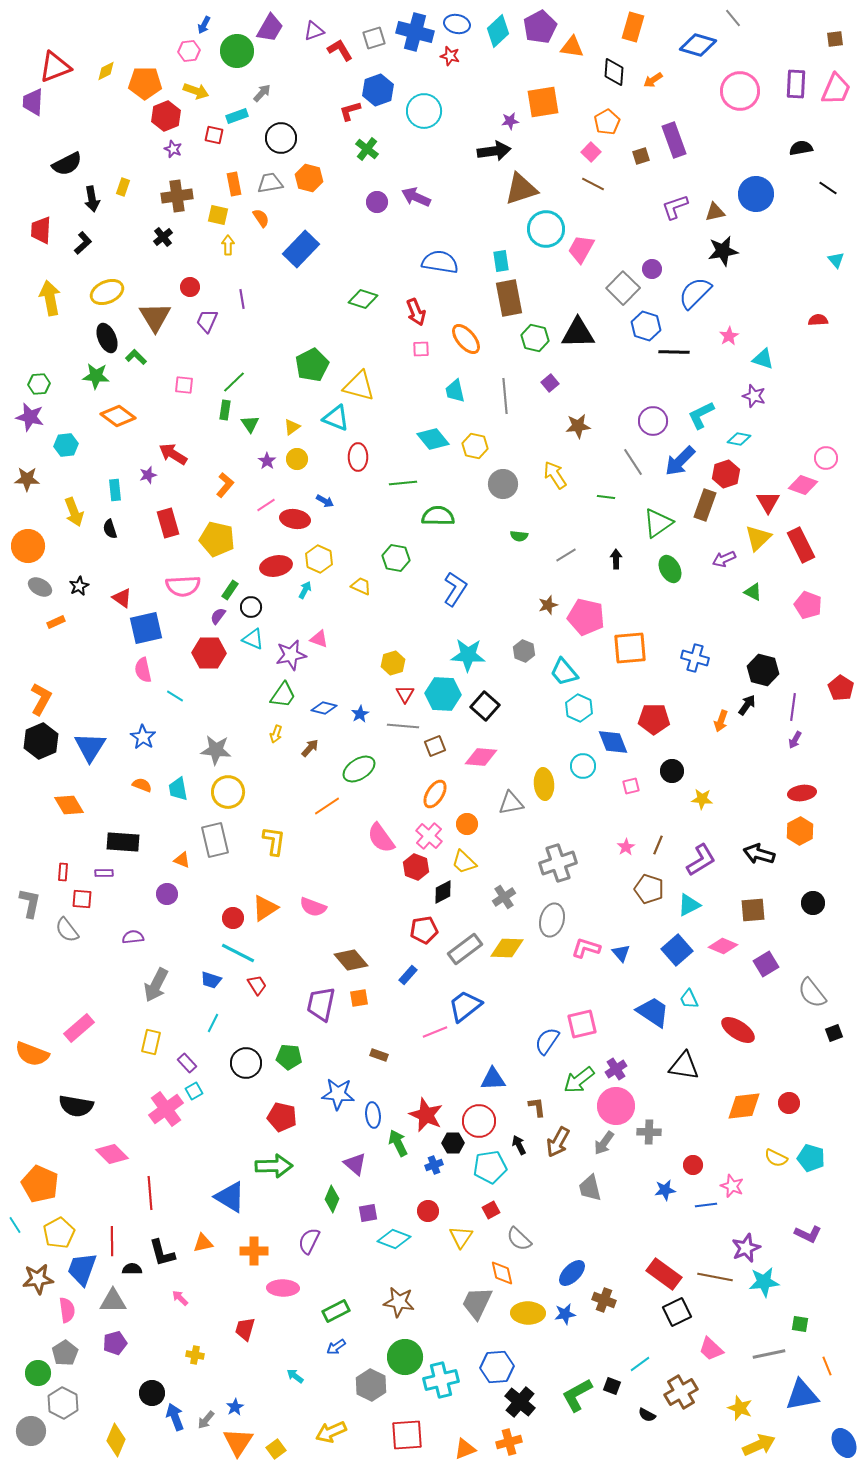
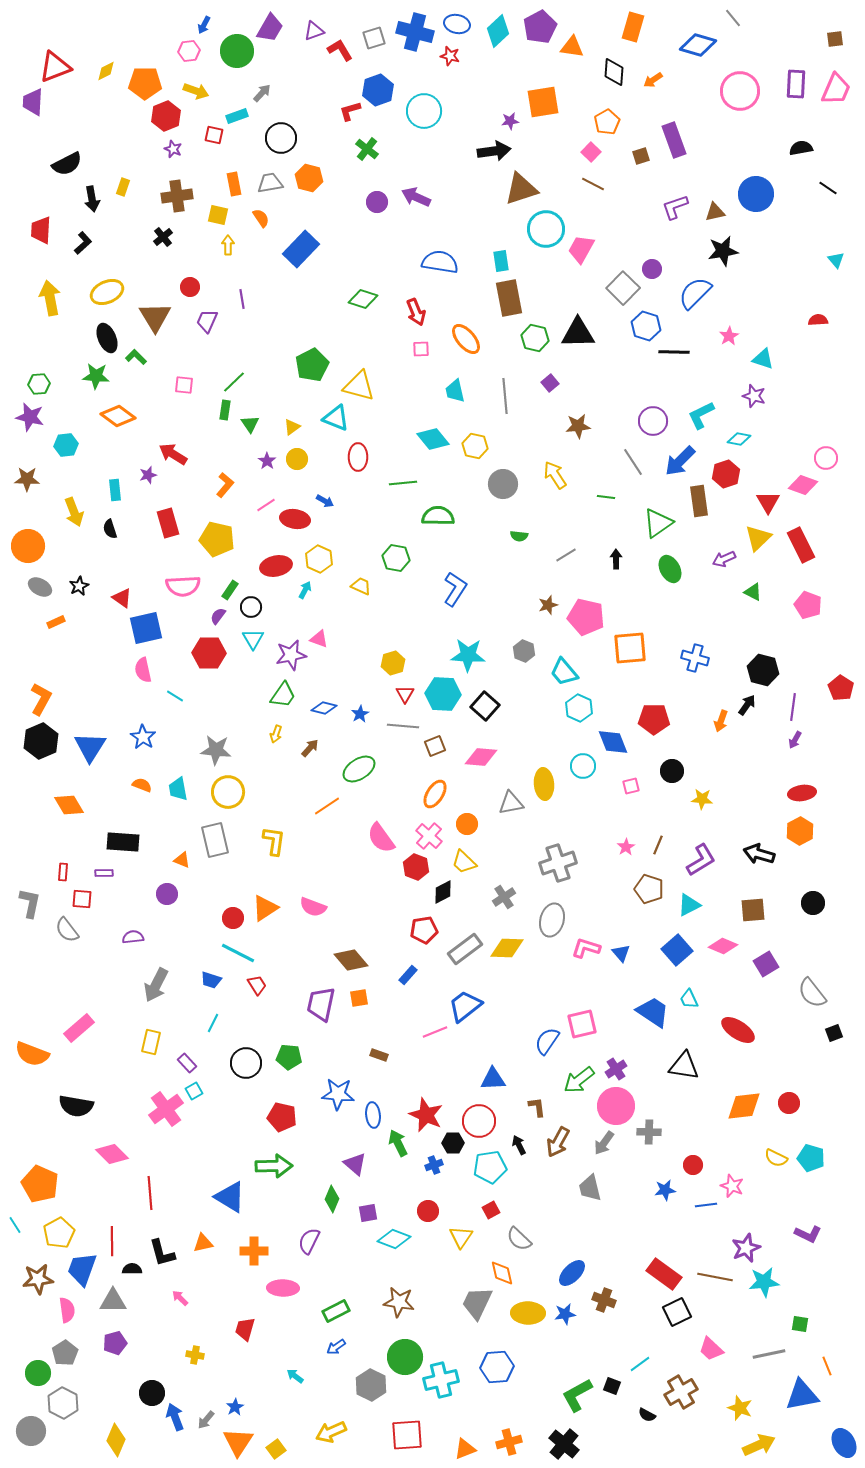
brown rectangle at (705, 505): moved 6 px left, 4 px up; rotated 28 degrees counterclockwise
cyan triangle at (253, 639): rotated 35 degrees clockwise
black cross at (520, 1402): moved 44 px right, 42 px down
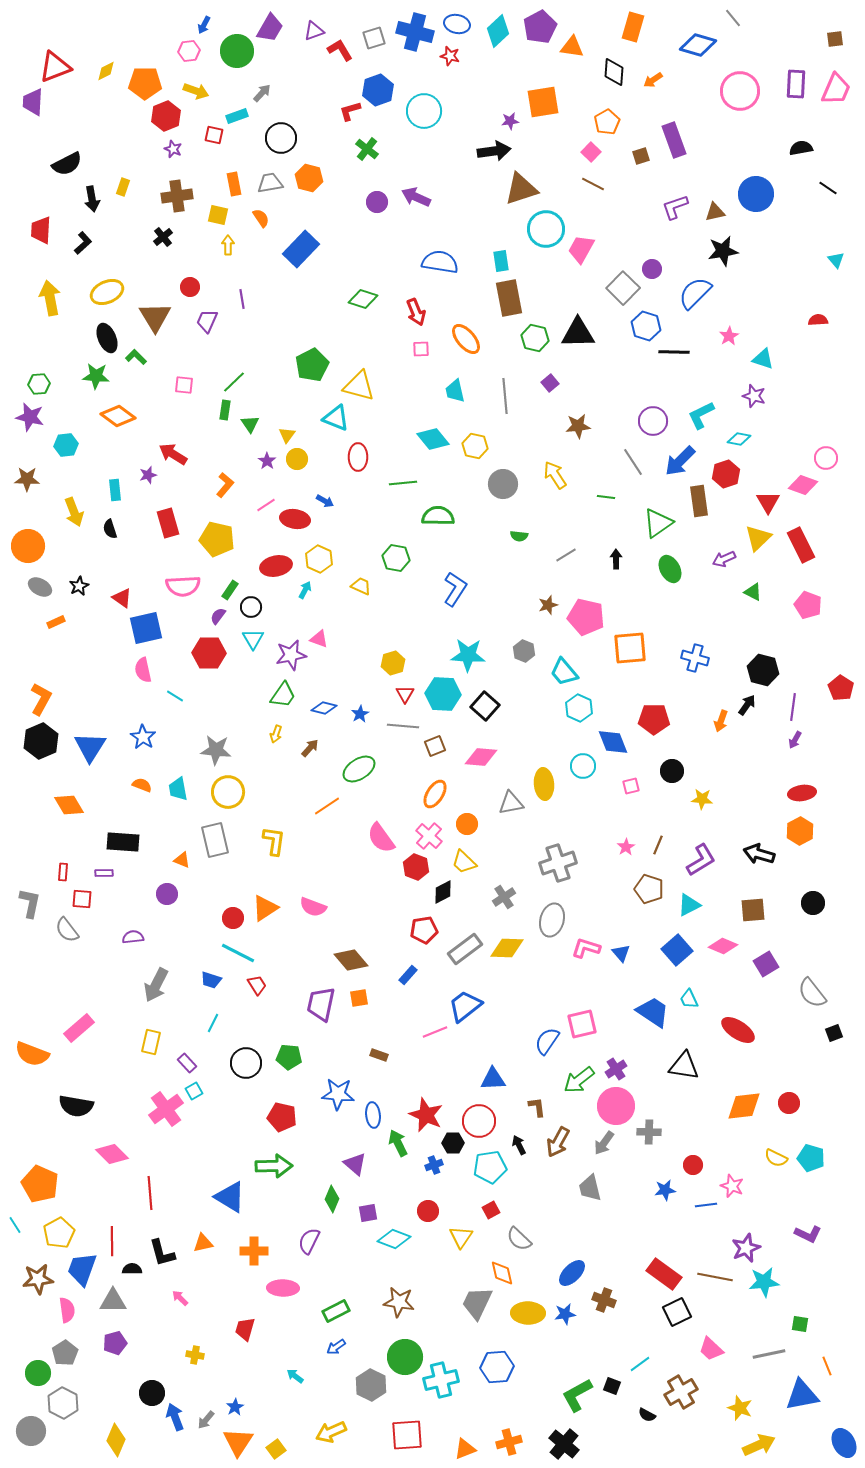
yellow triangle at (292, 427): moved 5 px left, 8 px down; rotated 18 degrees counterclockwise
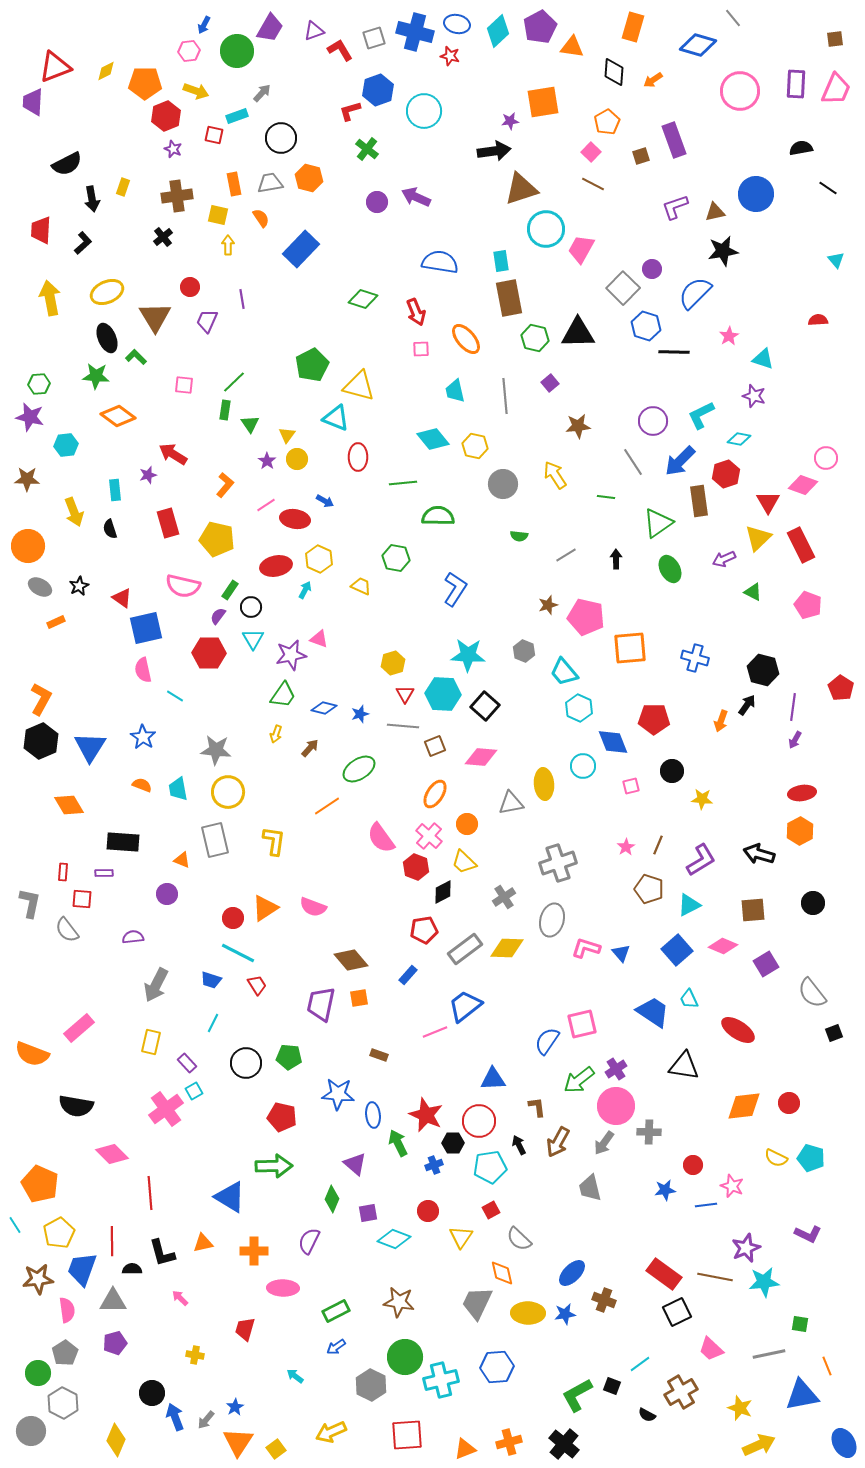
pink semicircle at (183, 586): rotated 16 degrees clockwise
blue star at (360, 714): rotated 12 degrees clockwise
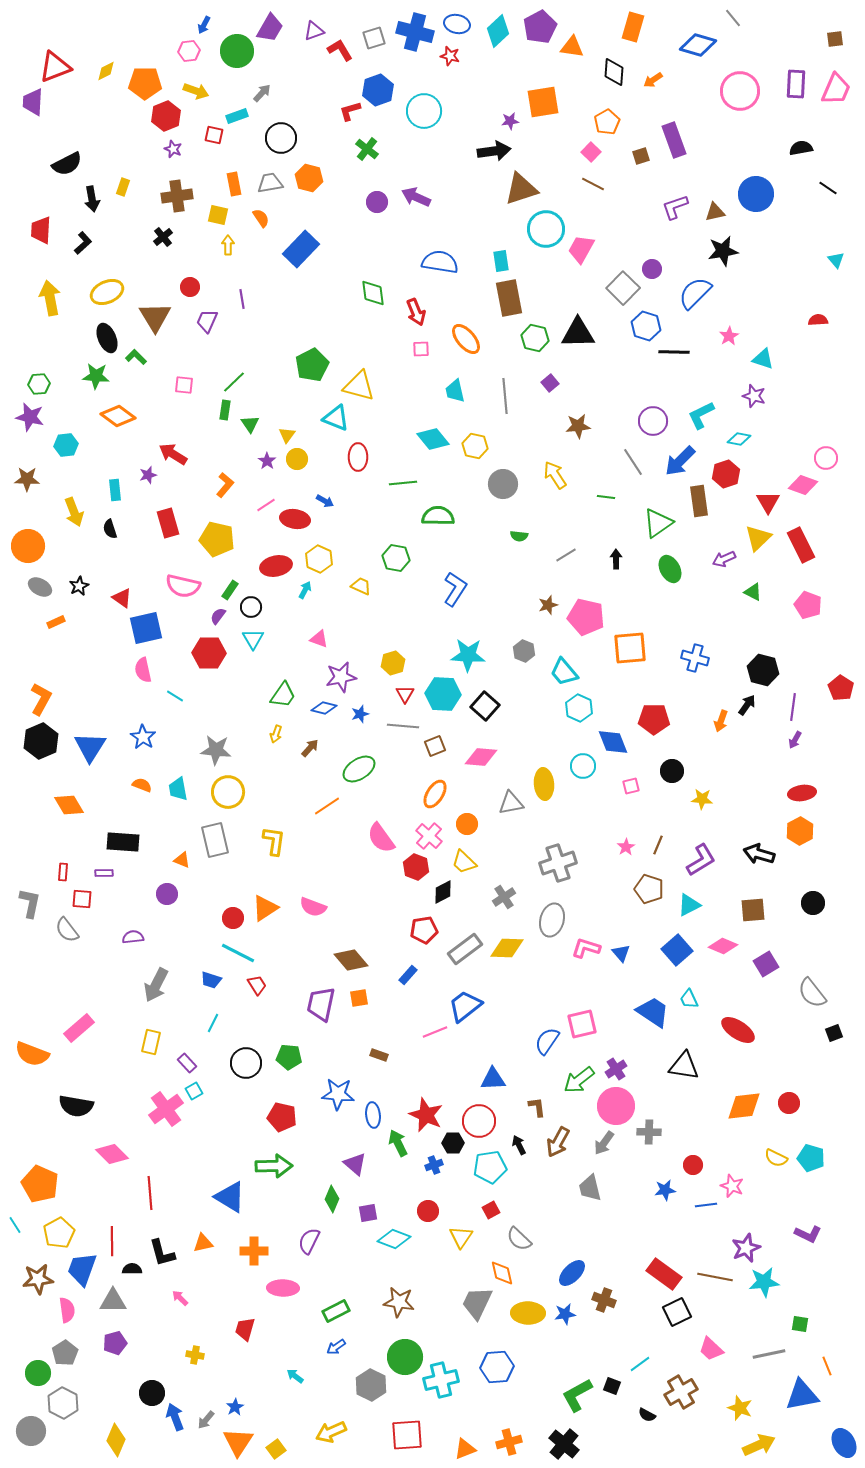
green diamond at (363, 299): moved 10 px right, 6 px up; rotated 64 degrees clockwise
purple star at (291, 655): moved 50 px right, 22 px down
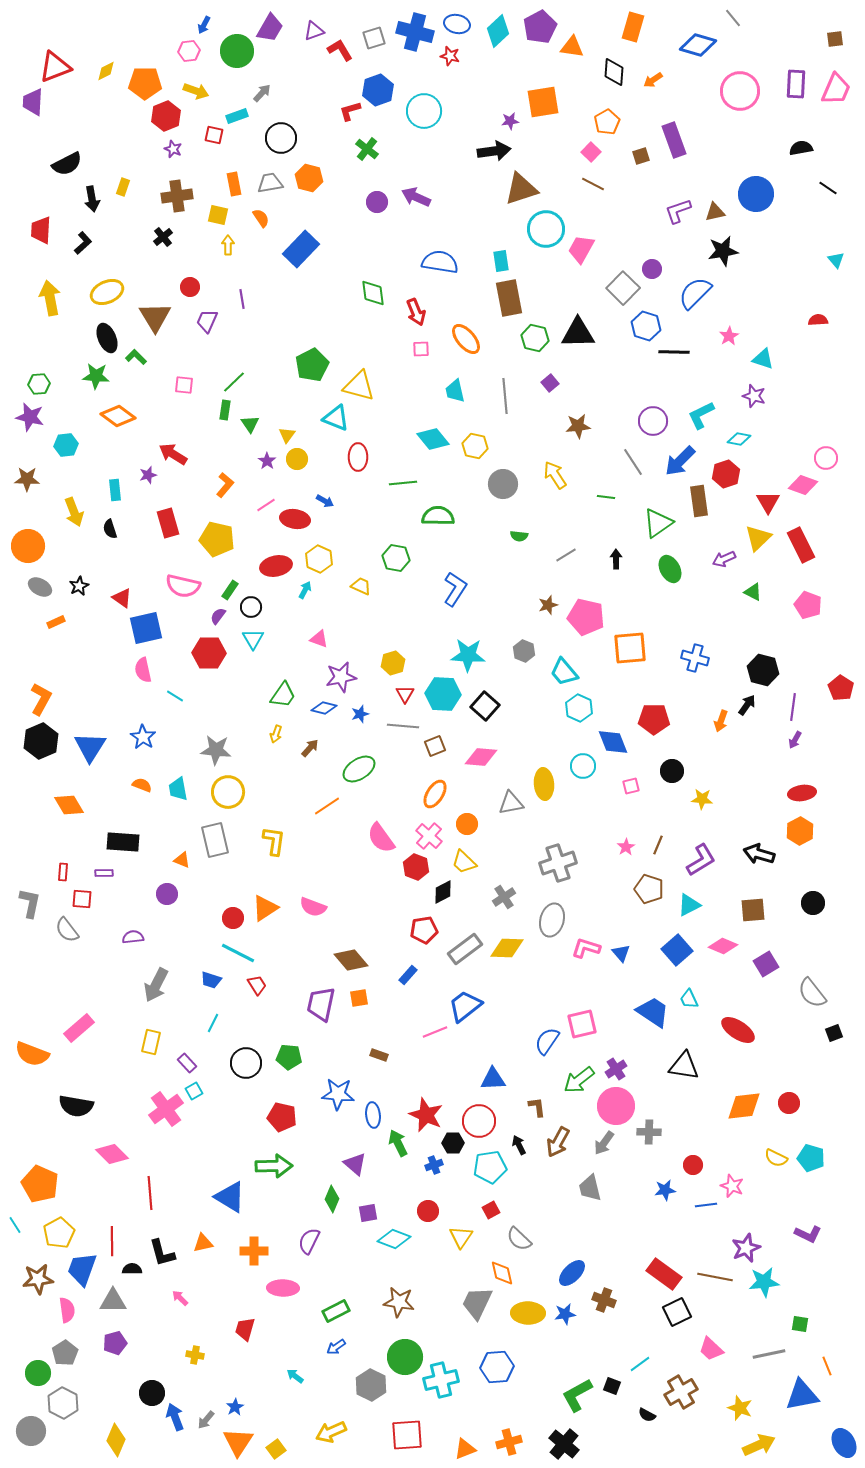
purple L-shape at (675, 207): moved 3 px right, 4 px down
